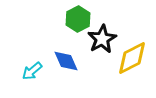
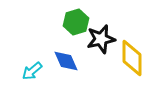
green hexagon: moved 2 px left, 3 px down; rotated 10 degrees clockwise
black star: moved 1 px left; rotated 16 degrees clockwise
yellow diamond: rotated 63 degrees counterclockwise
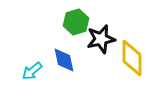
blue diamond: moved 2 px left, 1 px up; rotated 12 degrees clockwise
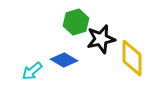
blue diamond: rotated 48 degrees counterclockwise
